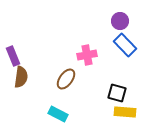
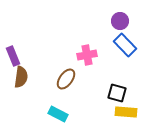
yellow rectangle: moved 1 px right
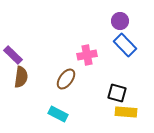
purple rectangle: moved 1 px up; rotated 24 degrees counterclockwise
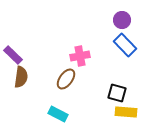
purple circle: moved 2 px right, 1 px up
pink cross: moved 7 px left, 1 px down
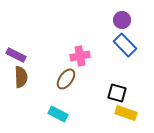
purple rectangle: moved 3 px right; rotated 18 degrees counterclockwise
brown semicircle: rotated 10 degrees counterclockwise
yellow rectangle: moved 1 px down; rotated 15 degrees clockwise
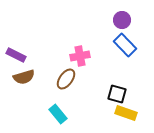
brown semicircle: moved 3 px right; rotated 75 degrees clockwise
black square: moved 1 px down
cyan rectangle: rotated 24 degrees clockwise
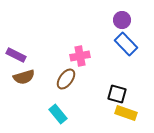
blue rectangle: moved 1 px right, 1 px up
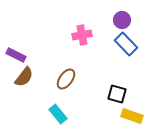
pink cross: moved 2 px right, 21 px up
brown semicircle: rotated 35 degrees counterclockwise
yellow rectangle: moved 6 px right, 3 px down
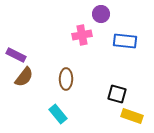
purple circle: moved 21 px left, 6 px up
blue rectangle: moved 1 px left, 3 px up; rotated 40 degrees counterclockwise
brown ellipse: rotated 35 degrees counterclockwise
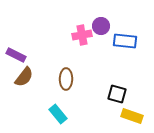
purple circle: moved 12 px down
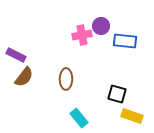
cyan rectangle: moved 21 px right, 4 px down
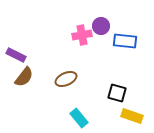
brown ellipse: rotated 65 degrees clockwise
black square: moved 1 px up
